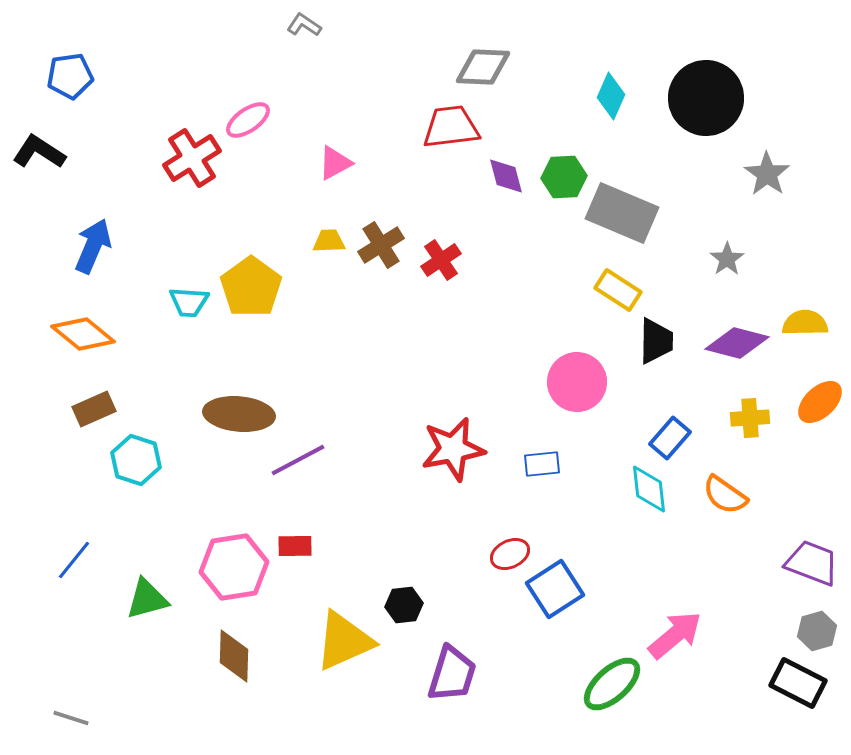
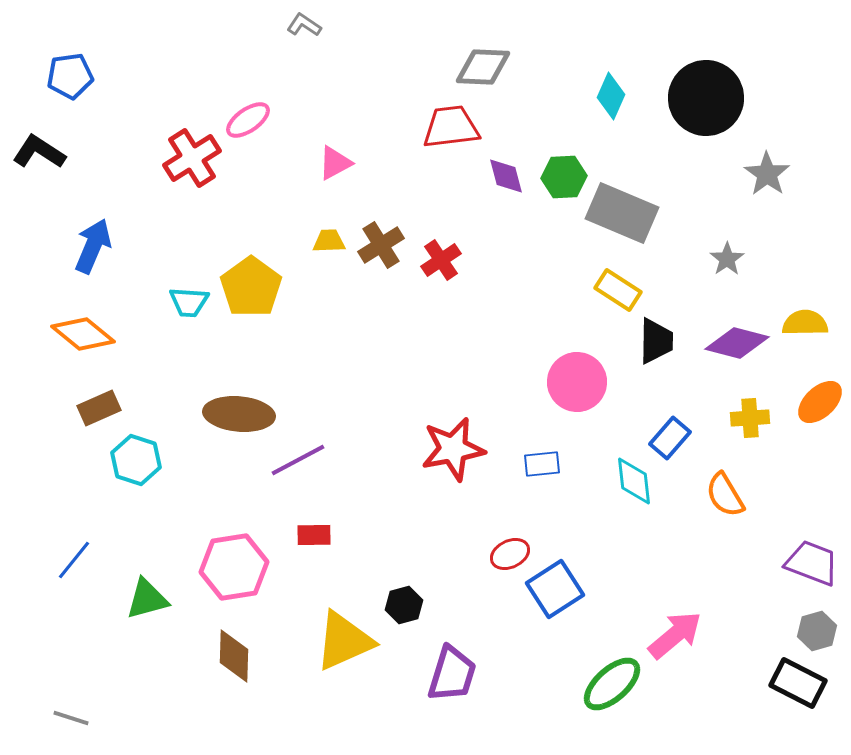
brown rectangle at (94, 409): moved 5 px right, 1 px up
cyan diamond at (649, 489): moved 15 px left, 8 px up
orange semicircle at (725, 495): rotated 24 degrees clockwise
red rectangle at (295, 546): moved 19 px right, 11 px up
black hexagon at (404, 605): rotated 9 degrees counterclockwise
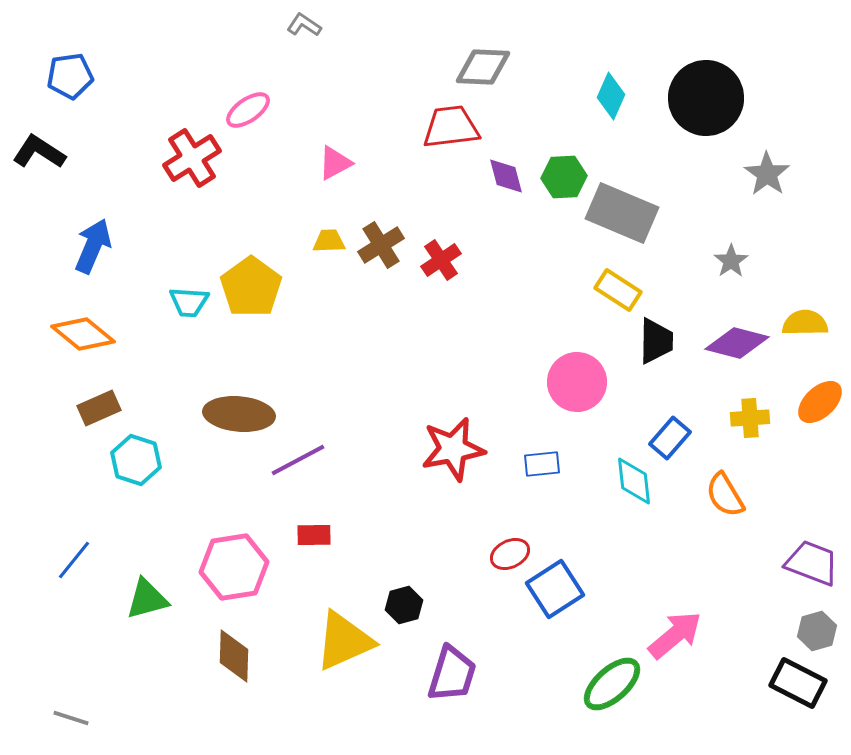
pink ellipse at (248, 120): moved 10 px up
gray star at (727, 259): moved 4 px right, 2 px down
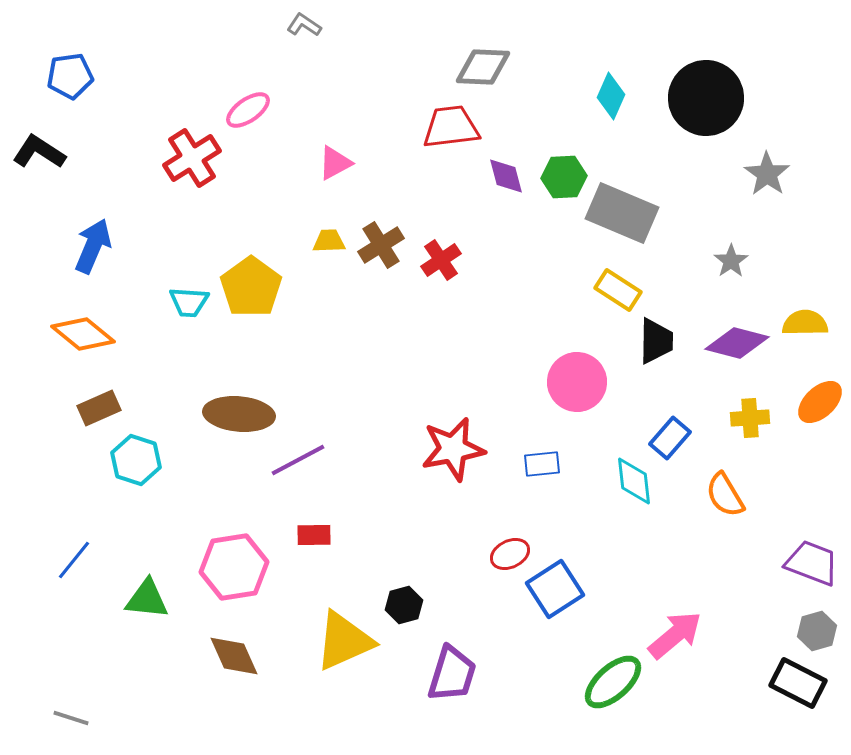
green triangle at (147, 599): rotated 21 degrees clockwise
brown diamond at (234, 656): rotated 26 degrees counterclockwise
green ellipse at (612, 684): moved 1 px right, 2 px up
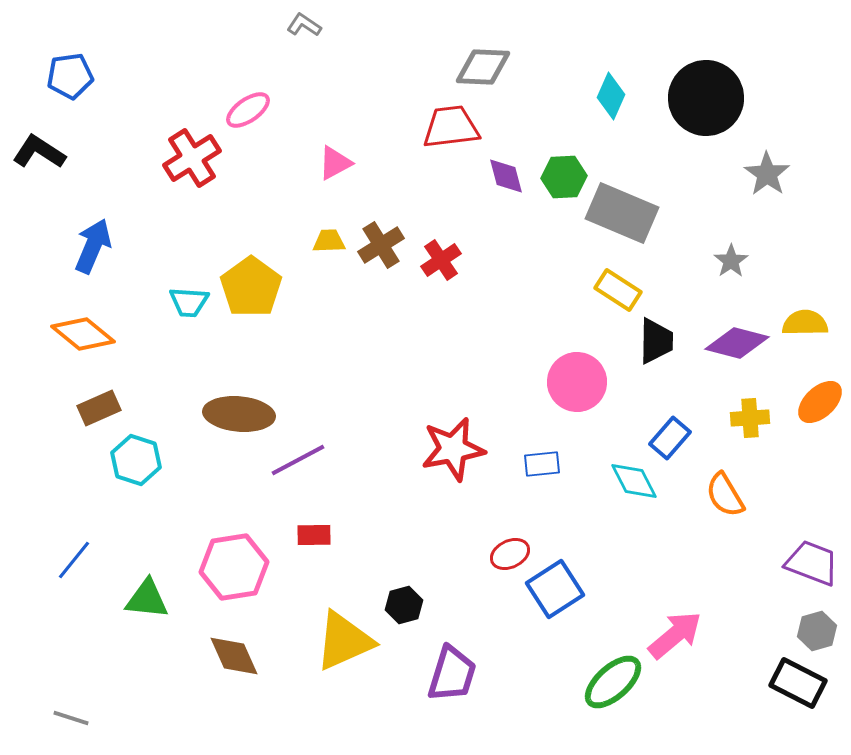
cyan diamond at (634, 481): rotated 21 degrees counterclockwise
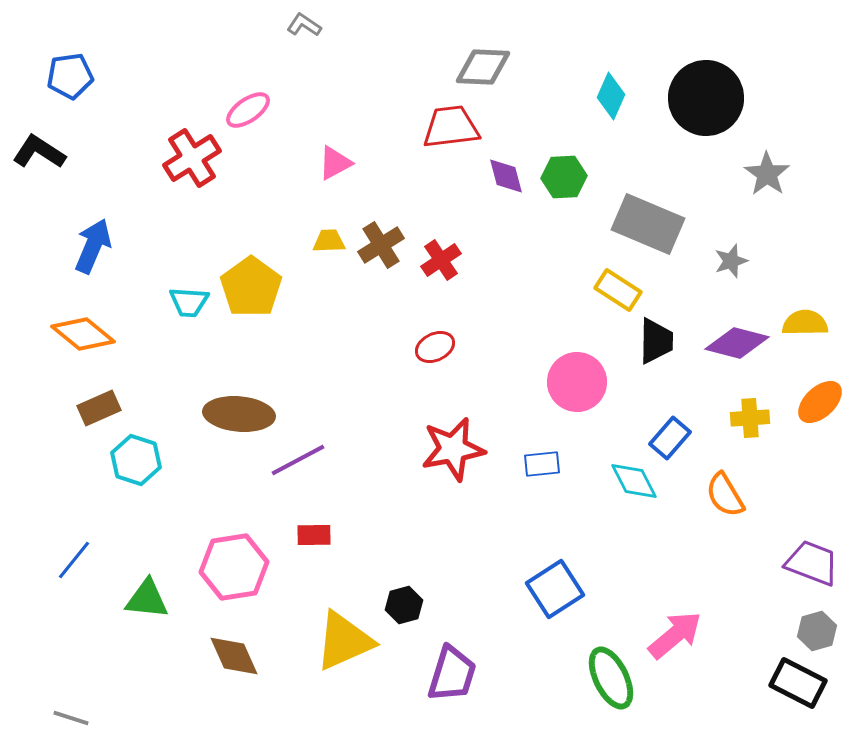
gray rectangle at (622, 213): moved 26 px right, 11 px down
gray star at (731, 261): rotated 16 degrees clockwise
red ellipse at (510, 554): moved 75 px left, 207 px up
green ellipse at (613, 682): moved 2 px left, 4 px up; rotated 74 degrees counterclockwise
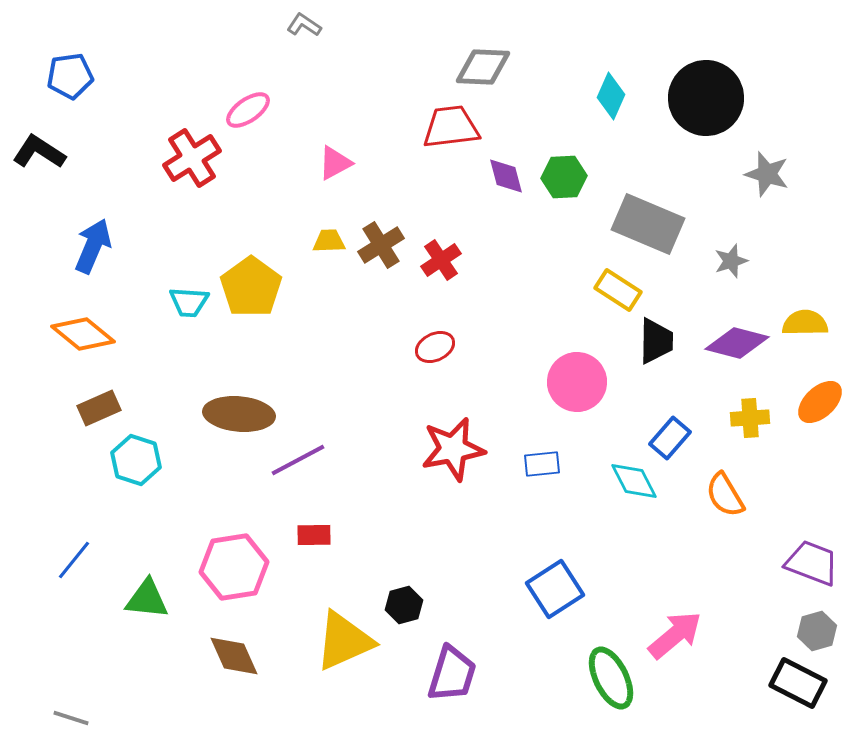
gray star at (767, 174): rotated 18 degrees counterclockwise
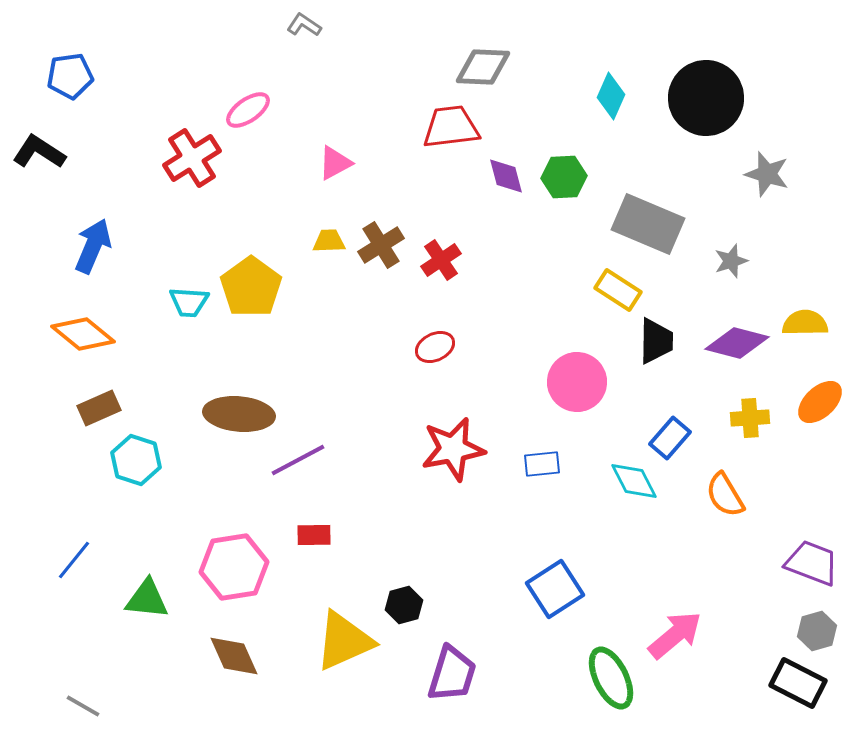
gray line at (71, 718): moved 12 px right, 12 px up; rotated 12 degrees clockwise
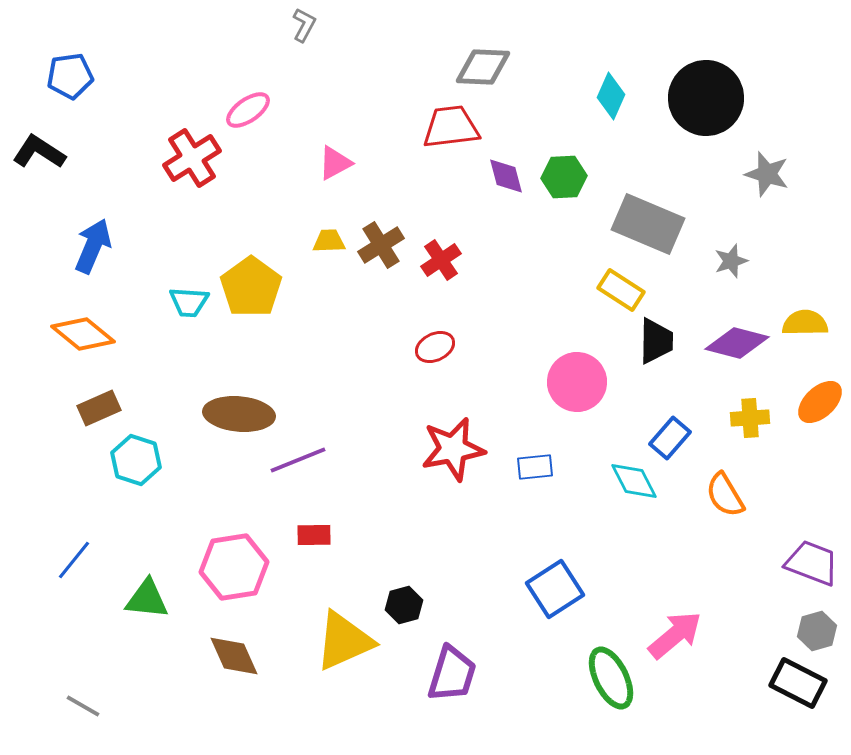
gray L-shape at (304, 25): rotated 84 degrees clockwise
yellow rectangle at (618, 290): moved 3 px right
purple line at (298, 460): rotated 6 degrees clockwise
blue rectangle at (542, 464): moved 7 px left, 3 px down
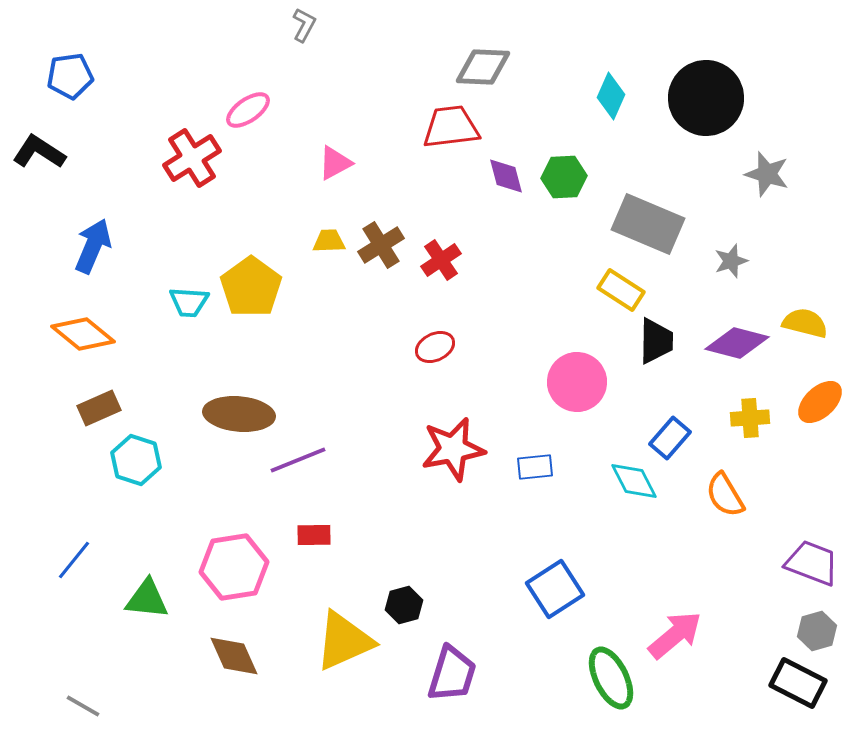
yellow semicircle at (805, 323): rotated 15 degrees clockwise
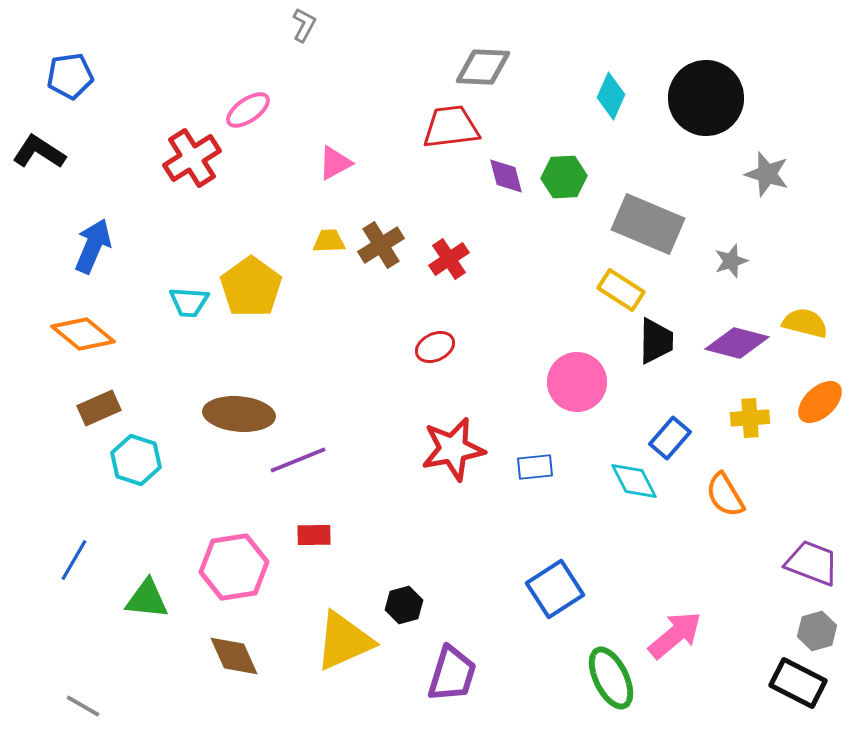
red cross at (441, 260): moved 8 px right, 1 px up
blue line at (74, 560): rotated 9 degrees counterclockwise
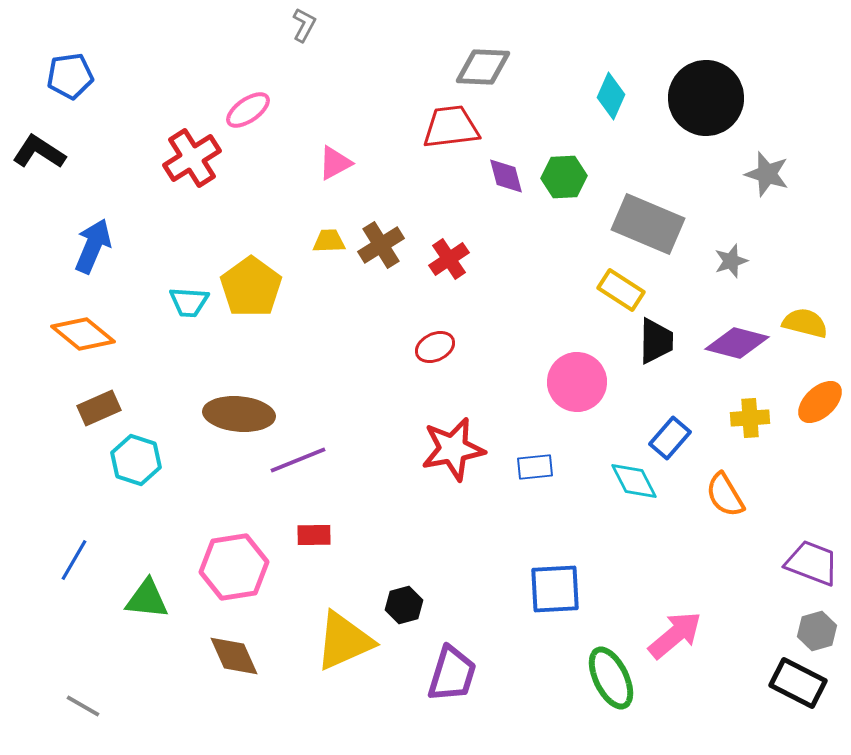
blue square at (555, 589): rotated 30 degrees clockwise
